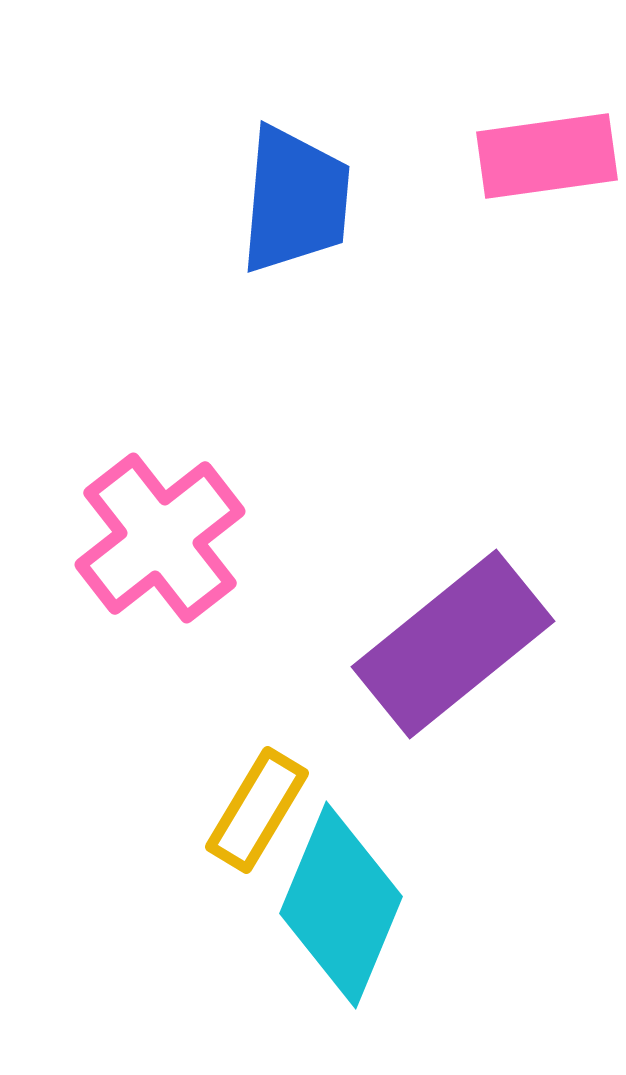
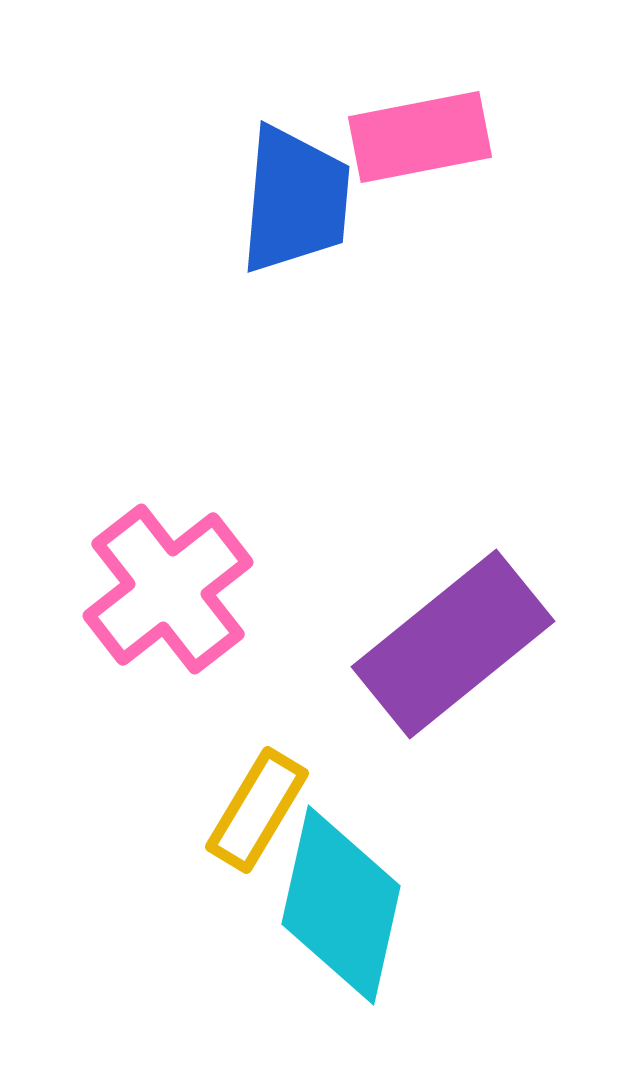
pink rectangle: moved 127 px left, 19 px up; rotated 3 degrees counterclockwise
pink cross: moved 8 px right, 51 px down
cyan diamond: rotated 10 degrees counterclockwise
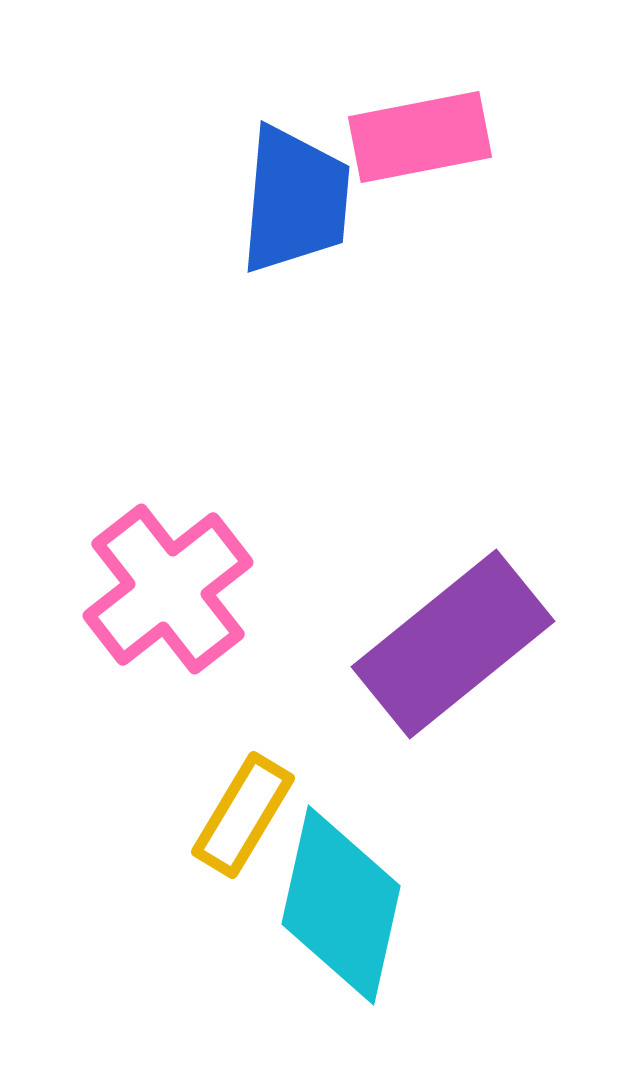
yellow rectangle: moved 14 px left, 5 px down
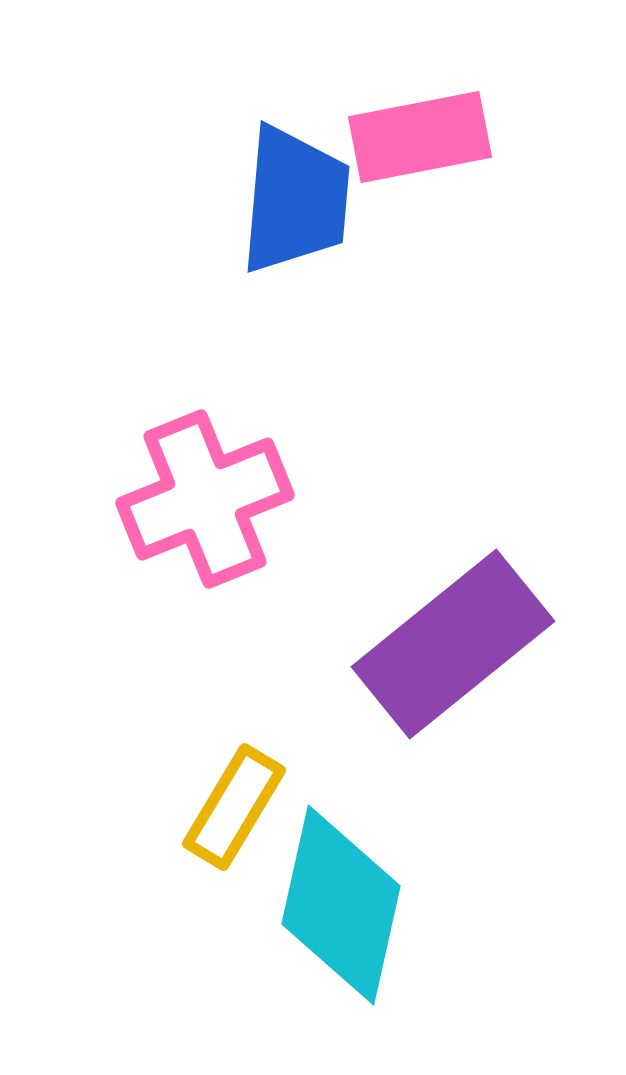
pink cross: moved 37 px right, 90 px up; rotated 16 degrees clockwise
yellow rectangle: moved 9 px left, 8 px up
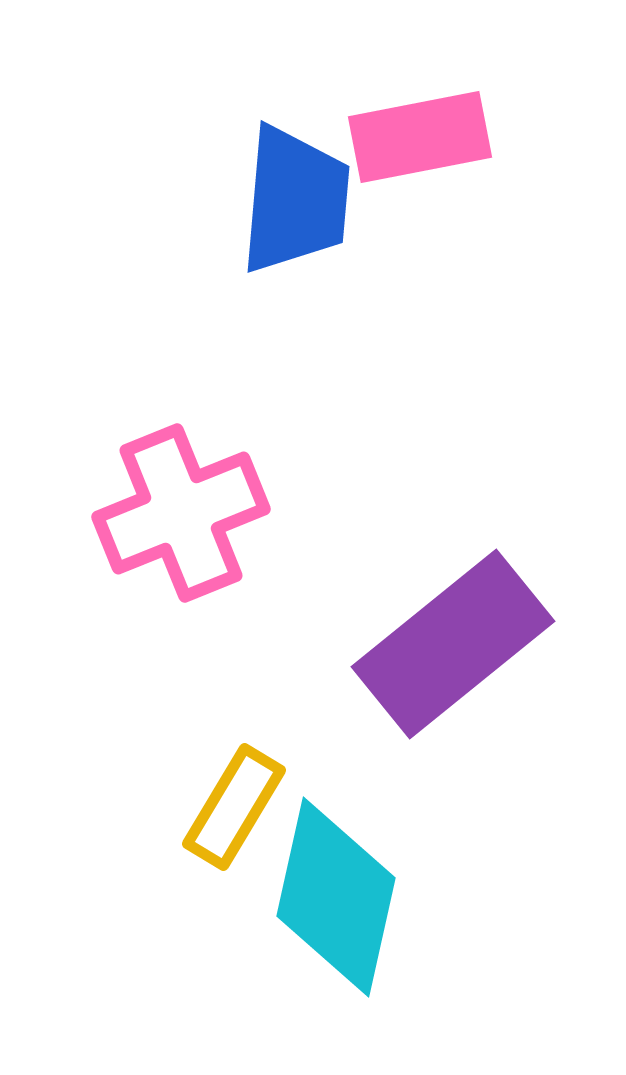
pink cross: moved 24 px left, 14 px down
cyan diamond: moved 5 px left, 8 px up
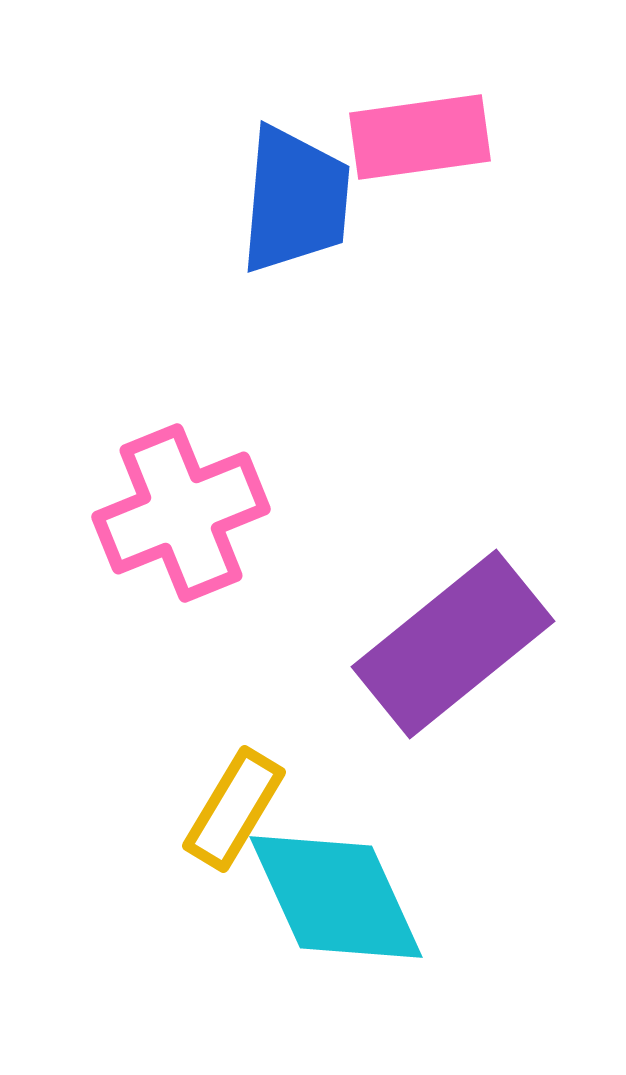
pink rectangle: rotated 3 degrees clockwise
yellow rectangle: moved 2 px down
cyan diamond: rotated 37 degrees counterclockwise
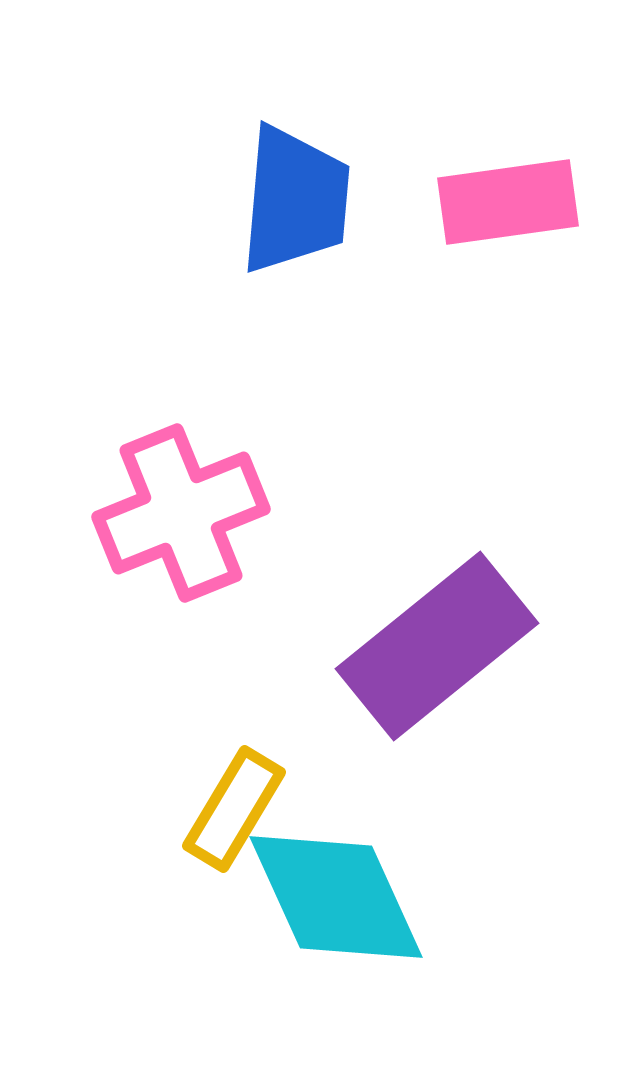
pink rectangle: moved 88 px right, 65 px down
purple rectangle: moved 16 px left, 2 px down
